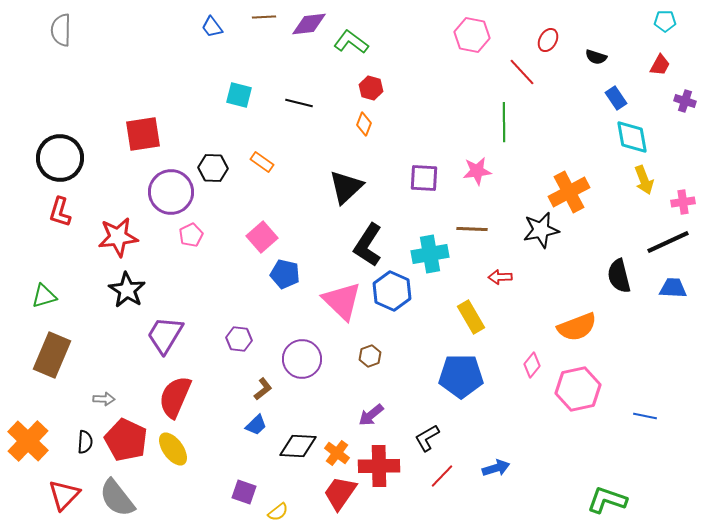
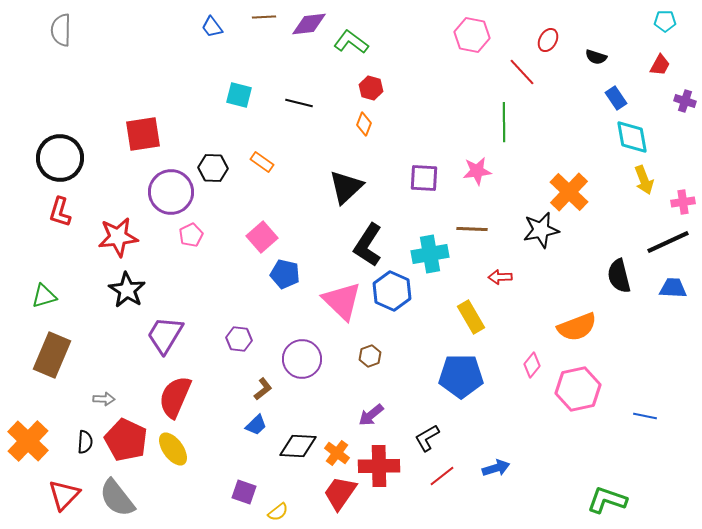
orange cross at (569, 192): rotated 18 degrees counterclockwise
red line at (442, 476): rotated 8 degrees clockwise
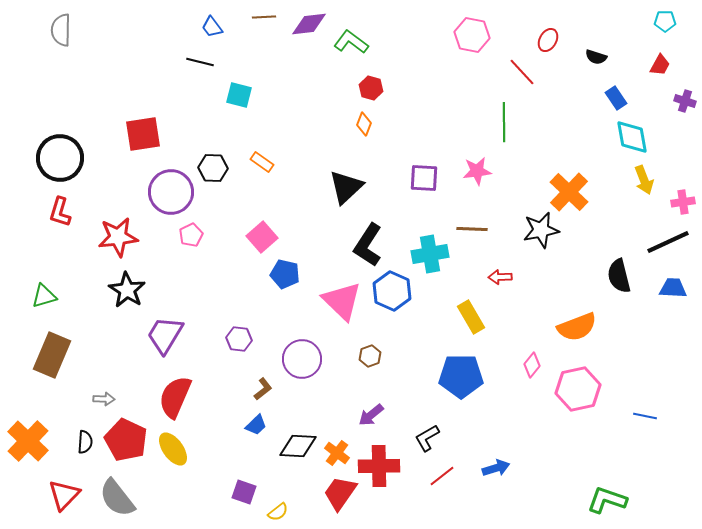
black line at (299, 103): moved 99 px left, 41 px up
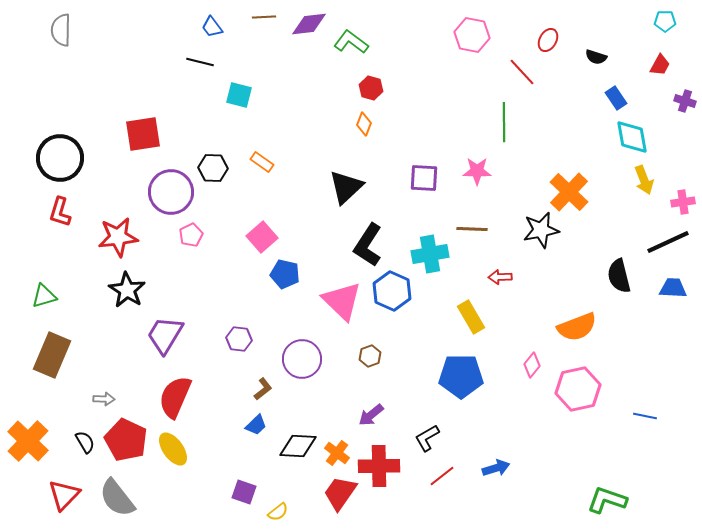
pink star at (477, 171): rotated 8 degrees clockwise
black semicircle at (85, 442): rotated 35 degrees counterclockwise
